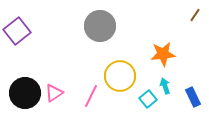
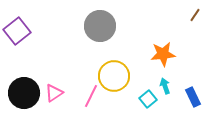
yellow circle: moved 6 px left
black circle: moved 1 px left
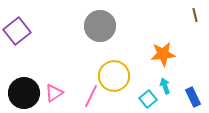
brown line: rotated 48 degrees counterclockwise
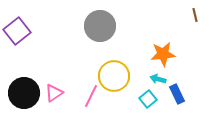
cyan arrow: moved 7 px left, 7 px up; rotated 56 degrees counterclockwise
blue rectangle: moved 16 px left, 3 px up
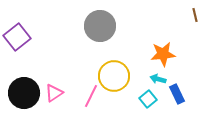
purple square: moved 6 px down
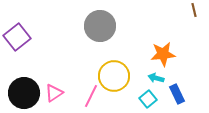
brown line: moved 1 px left, 5 px up
cyan arrow: moved 2 px left, 1 px up
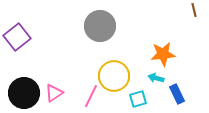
cyan square: moved 10 px left; rotated 24 degrees clockwise
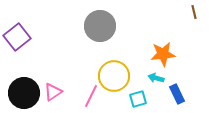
brown line: moved 2 px down
pink triangle: moved 1 px left, 1 px up
